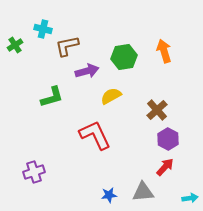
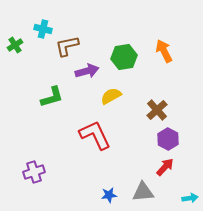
orange arrow: rotated 10 degrees counterclockwise
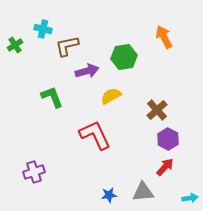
orange arrow: moved 14 px up
green L-shape: rotated 95 degrees counterclockwise
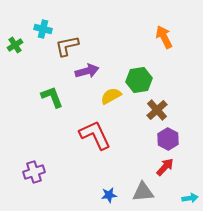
green hexagon: moved 15 px right, 23 px down
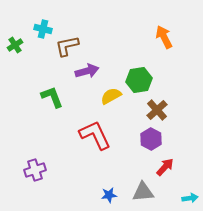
purple hexagon: moved 17 px left
purple cross: moved 1 px right, 2 px up
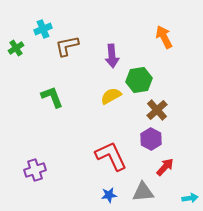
cyan cross: rotated 36 degrees counterclockwise
green cross: moved 1 px right, 3 px down
purple arrow: moved 25 px right, 15 px up; rotated 100 degrees clockwise
red L-shape: moved 16 px right, 21 px down
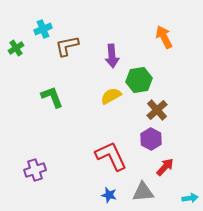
blue star: rotated 21 degrees clockwise
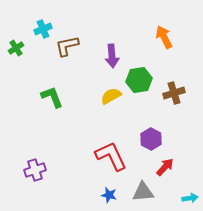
brown cross: moved 17 px right, 17 px up; rotated 25 degrees clockwise
